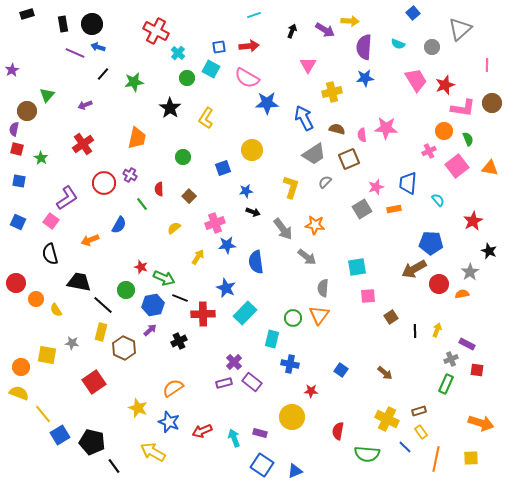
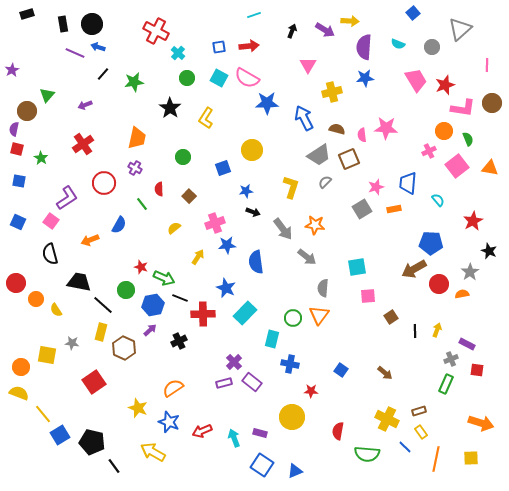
cyan square at (211, 69): moved 8 px right, 9 px down
gray trapezoid at (314, 154): moved 5 px right, 1 px down
purple cross at (130, 175): moved 5 px right, 7 px up
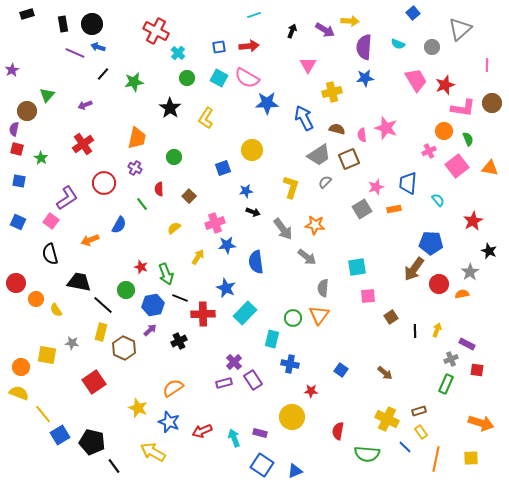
pink star at (386, 128): rotated 15 degrees clockwise
green circle at (183, 157): moved 9 px left
brown arrow at (414, 269): rotated 25 degrees counterclockwise
green arrow at (164, 278): moved 2 px right, 4 px up; rotated 45 degrees clockwise
purple rectangle at (252, 382): moved 1 px right, 2 px up; rotated 18 degrees clockwise
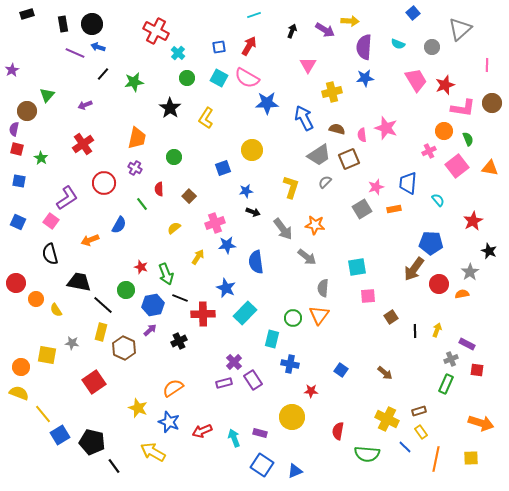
red arrow at (249, 46): rotated 54 degrees counterclockwise
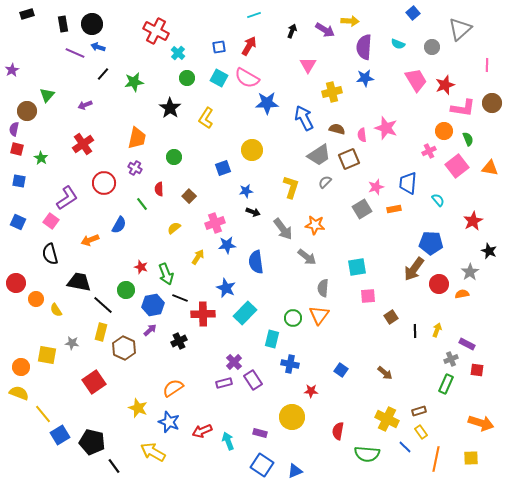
cyan arrow at (234, 438): moved 6 px left, 3 px down
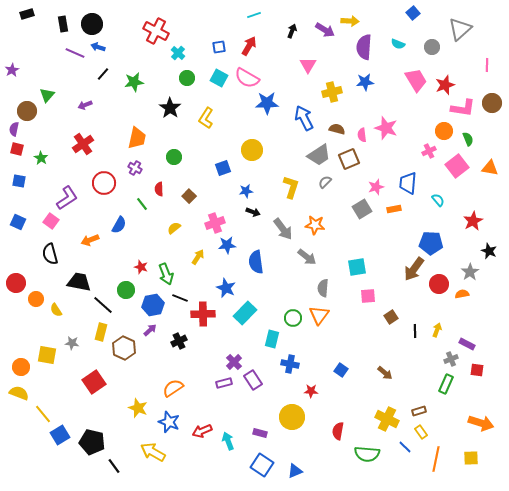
blue star at (365, 78): moved 4 px down
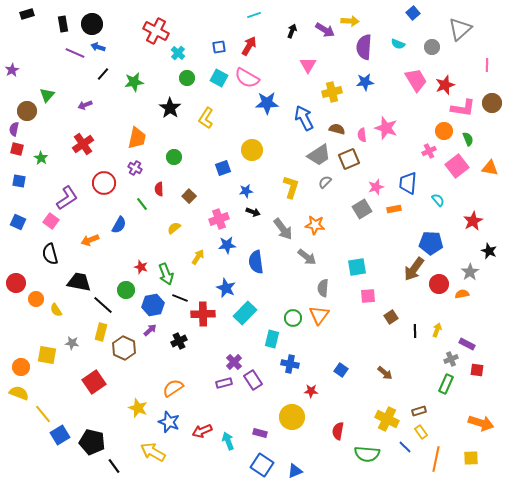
pink cross at (215, 223): moved 4 px right, 4 px up
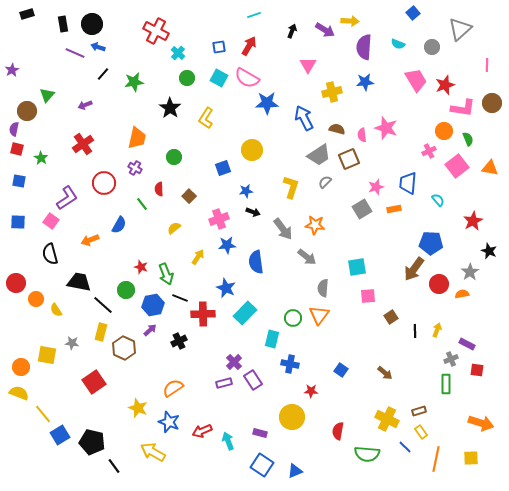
blue square at (18, 222): rotated 21 degrees counterclockwise
green rectangle at (446, 384): rotated 24 degrees counterclockwise
